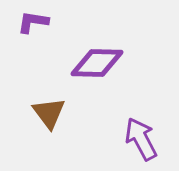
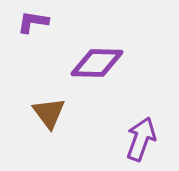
purple arrow: rotated 48 degrees clockwise
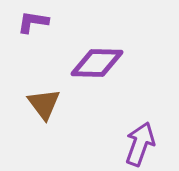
brown triangle: moved 5 px left, 9 px up
purple arrow: moved 1 px left, 5 px down
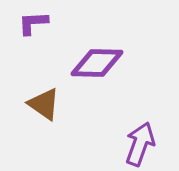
purple L-shape: moved 1 px down; rotated 12 degrees counterclockwise
brown triangle: rotated 18 degrees counterclockwise
